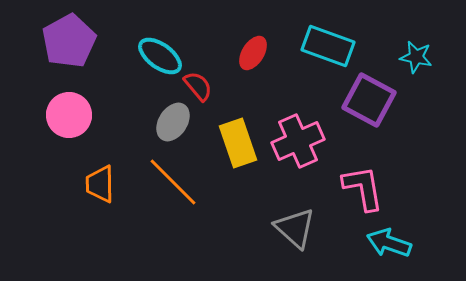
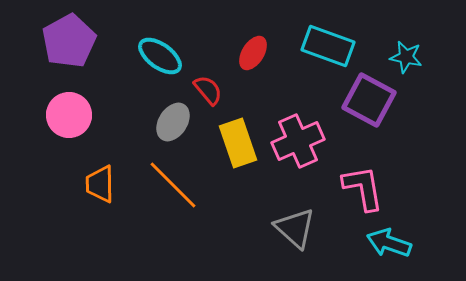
cyan star: moved 10 px left
red semicircle: moved 10 px right, 4 px down
orange line: moved 3 px down
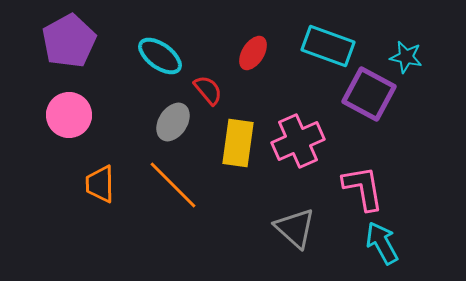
purple square: moved 6 px up
yellow rectangle: rotated 27 degrees clockwise
cyan arrow: moved 7 px left; rotated 42 degrees clockwise
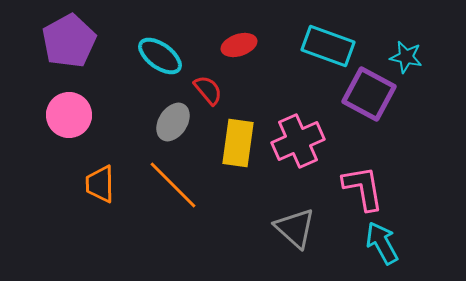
red ellipse: moved 14 px left, 8 px up; rotated 40 degrees clockwise
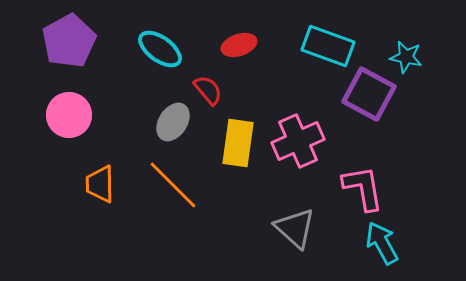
cyan ellipse: moved 7 px up
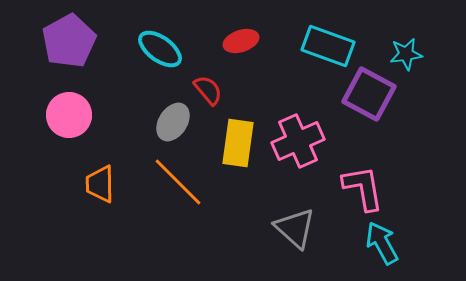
red ellipse: moved 2 px right, 4 px up
cyan star: moved 3 px up; rotated 20 degrees counterclockwise
orange line: moved 5 px right, 3 px up
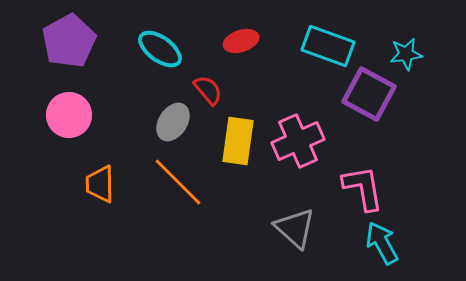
yellow rectangle: moved 2 px up
